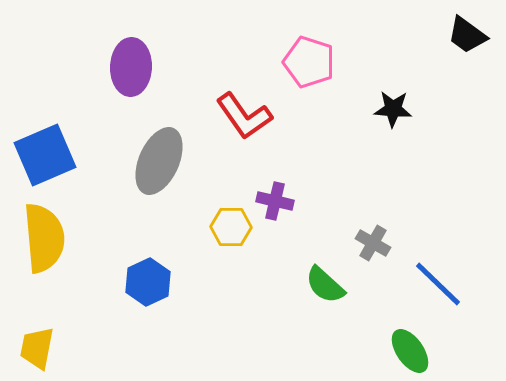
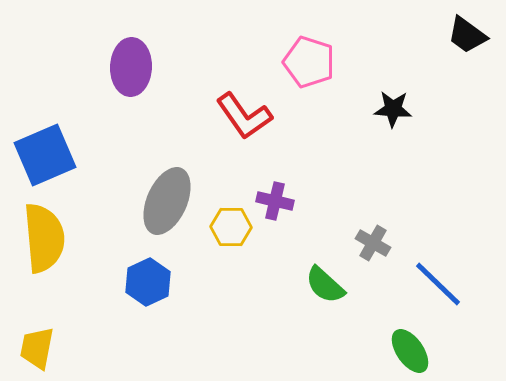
gray ellipse: moved 8 px right, 40 px down
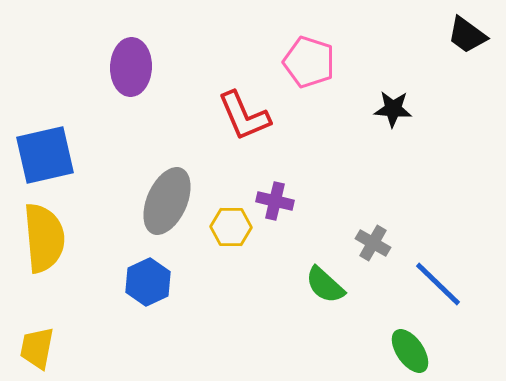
red L-shape: rotated 12 degrees clockwise
blue square: rotated 10 degrees clockwise
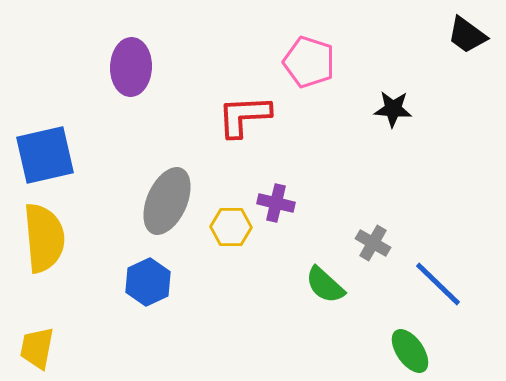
red L-shape: rotated 110 degrees clockwise
purple cross: moved 1 px right, 2 px down
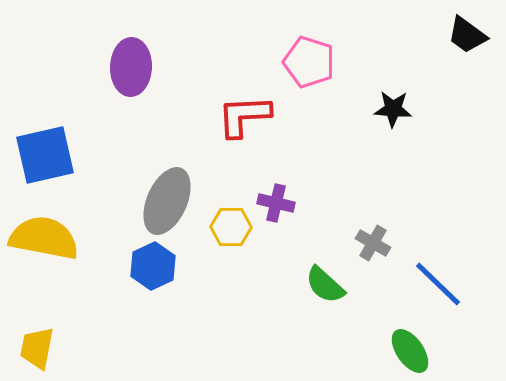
yellow semicircle: rotated 74 degrees counterclockwise
blue hexagon: moved 5 px right, 16 px up
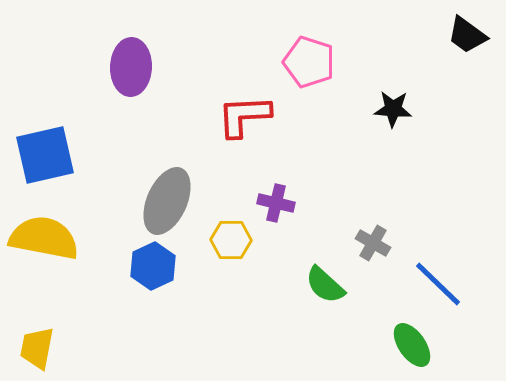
yellow hexagon: moved 13 px down
green ellipse: moved 2 px right, 6 px up
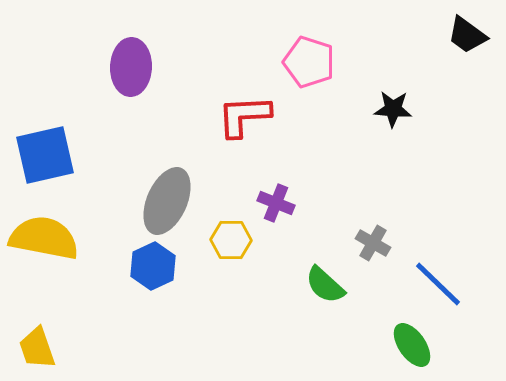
purple cross: rotated 9 degrees clockwise
yellow trapezoid: rotated 30 degrees counterclockwise
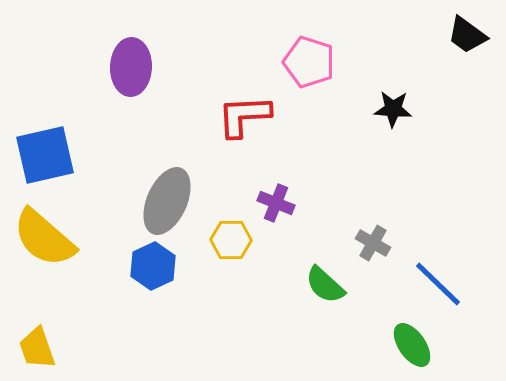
yellow semicircle: rotated 150 degrees counterclockwise
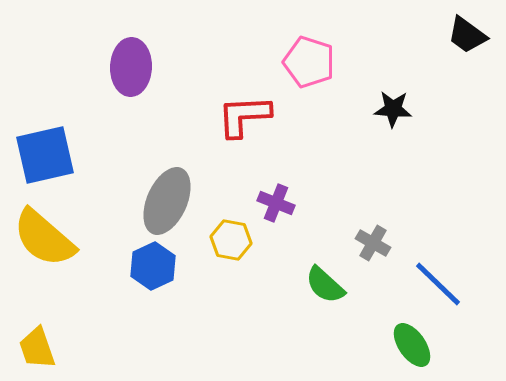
yellow hexagon: rotated 9 degrees clockwise
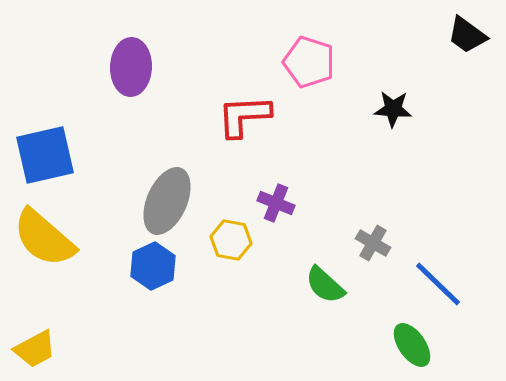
yellow trapezoid: moved 2 px left, 1 px down; rotated 99 degrees counterclockwise
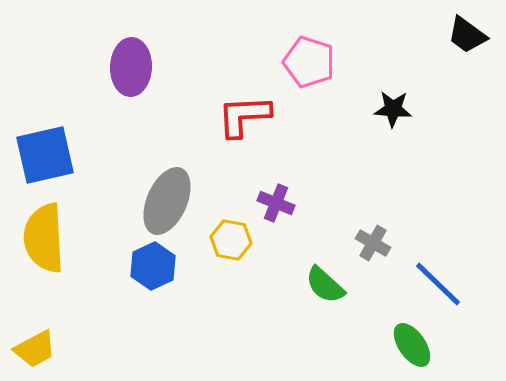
yellow semicircle: rotated 46 degrees clockwise
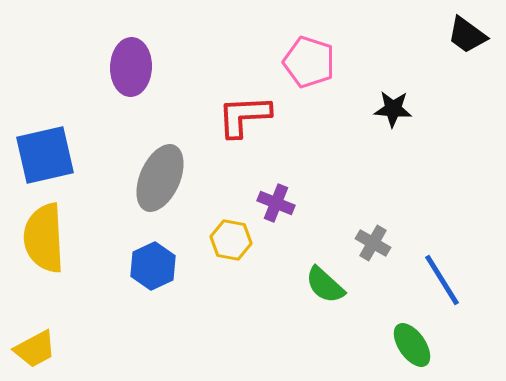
gray ellipse: moved 7 px left, 23 px up
blue line: moved 4 px right, 4 px up; rotated 14 degrees clockwise
